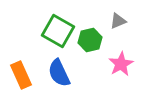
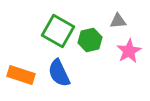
gray triangle: rotated 18 degrees clockwise
pink star: moved 8 px right, 13 px up
orange rectangle: rotated 48 degrees counterclockwise
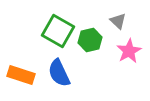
gray triangle: rotated 48 degrees clockwise
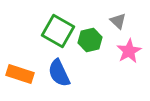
orange rectangle: moved 1 px left, 1 px up
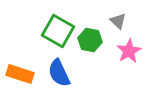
green hexagon: rotated 25 degrees clockwise
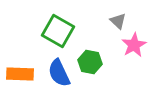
green hexagon: moved 22 px down
pink star: moved 5 px right, 6 px up
orange rectangle: rotated 16 degrees counterclockwise
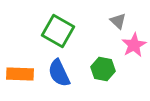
green hexagon: moved 13 px right, 7 px down
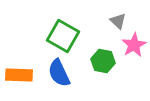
green square: moved 5 px right, 5 px down
green hexagon: moved 8 px up
orange rectangle: moved 1 px left, 1 px down
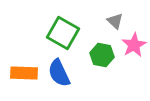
gray triangle: moved 3 px left
green square: moved 3 px up
green hexagon: moved 1 px left, 6 px up
orange rectangle: moved 5 px right, 2 px up
